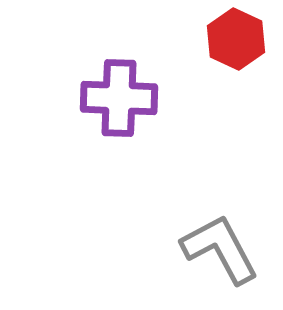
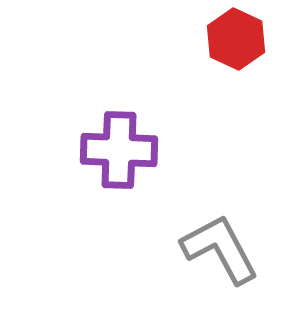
purple cross: moved 52 px down
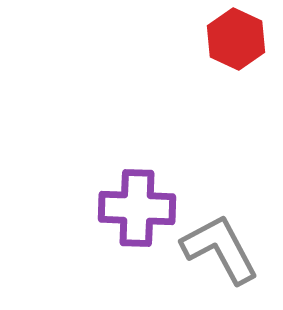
purple cross: moved 18 px right, 58 px down
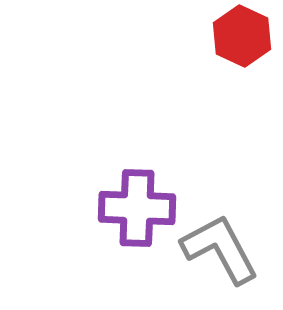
red hexagon: moved 6 px right, 3 px up
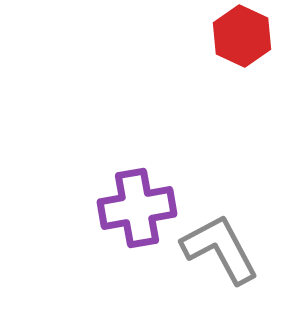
purple cross: rotated 12 degrees counterclockwise
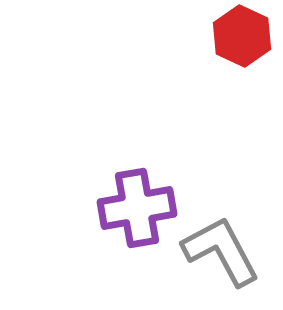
gray L-shape: moved 1 px right, 2 px down
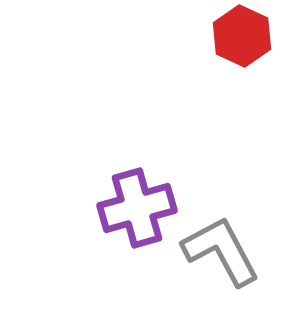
purple cross: rotated 6 degrees counterclockwise
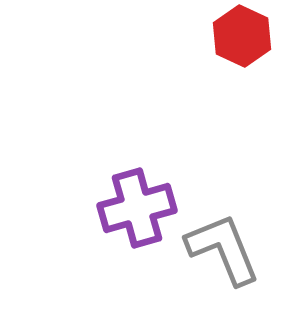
gray L-shape: moved 2 px right, 2 px up; rotated 6 degrees clockwise
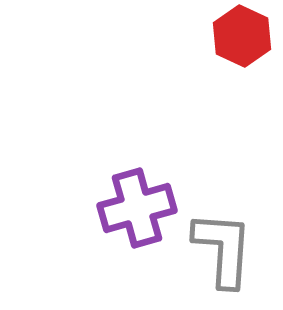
gray L-shape: rotated 26 degrees clockwise
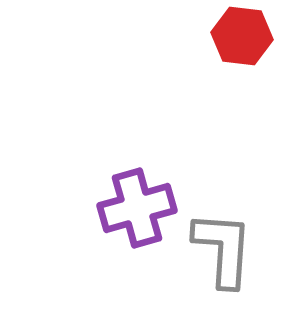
red hexagon: rotated 18 degrees counterclockwise
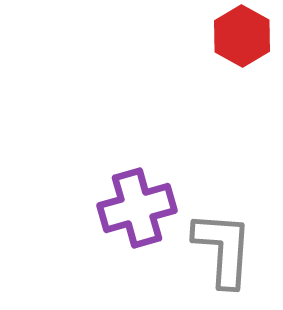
red hexagon: rotated 22 degrees clockwise
